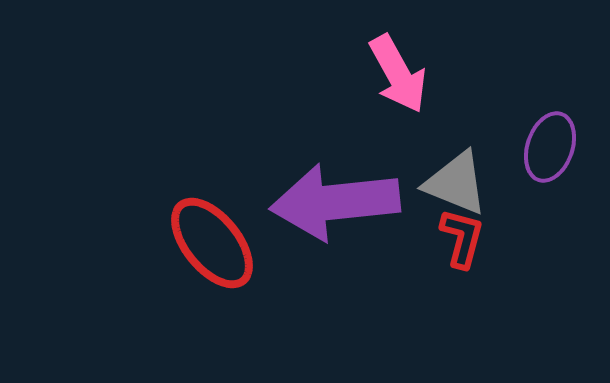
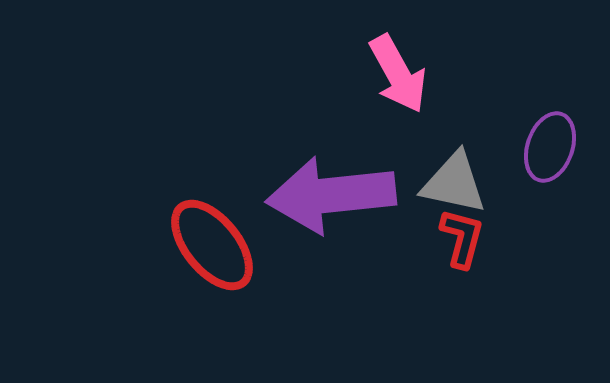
gray triangle: moved 2 px left; rotated 10 degrees counterclockwise
purple arrow: moved 4 px left, 7 px up
red ellipse: moved 2 px down
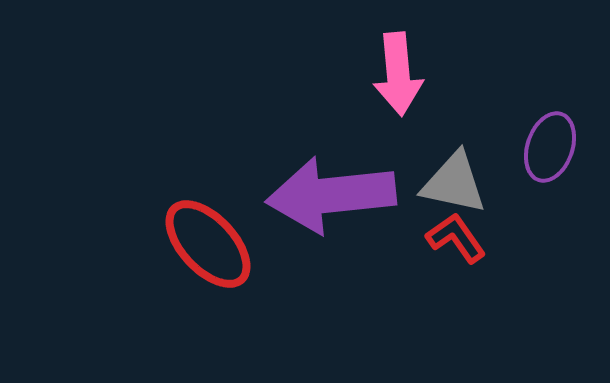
pink arrow: rotated 24 degrees clockwise
red L-shape: moved 6 px left; rotated 50 degrees counterclockwise
red ellipse: moved 4 px left, 1 px up; rotated 4 degrees counterclockwise
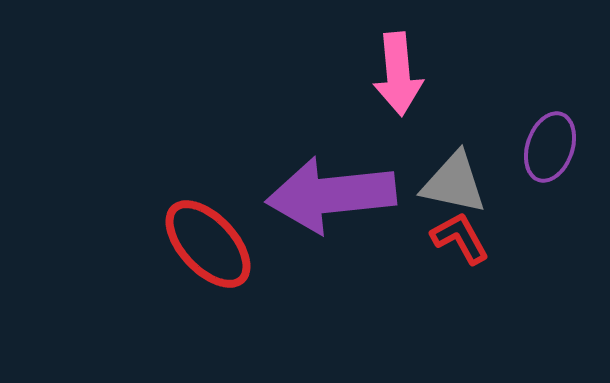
red L-shape: moved 4 px right; rotated 6 degrees clockwise
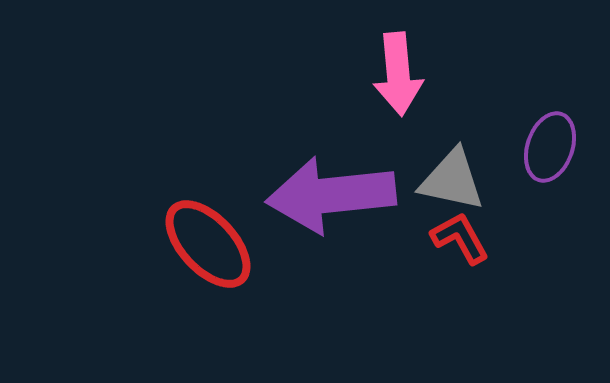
gray triangle: moved 2 px left, 3 px up
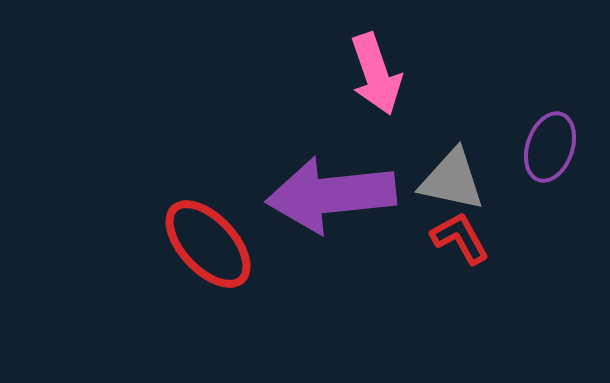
pink arrow: moved 22 px left; rotated 14 degrees counterclockwise
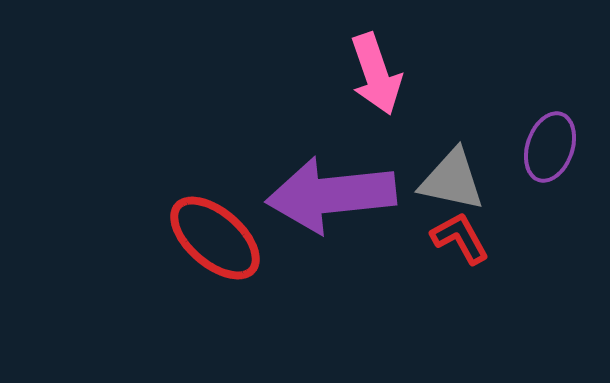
red ellipse: moved 7 px right, 6 px up; rotated 6 degrees counterclockwise
